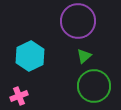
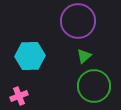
cyan hexagon: rotated 24 degrees clockwise
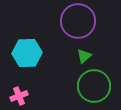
cyan hexagon: moved 3 px left, 3 px up
